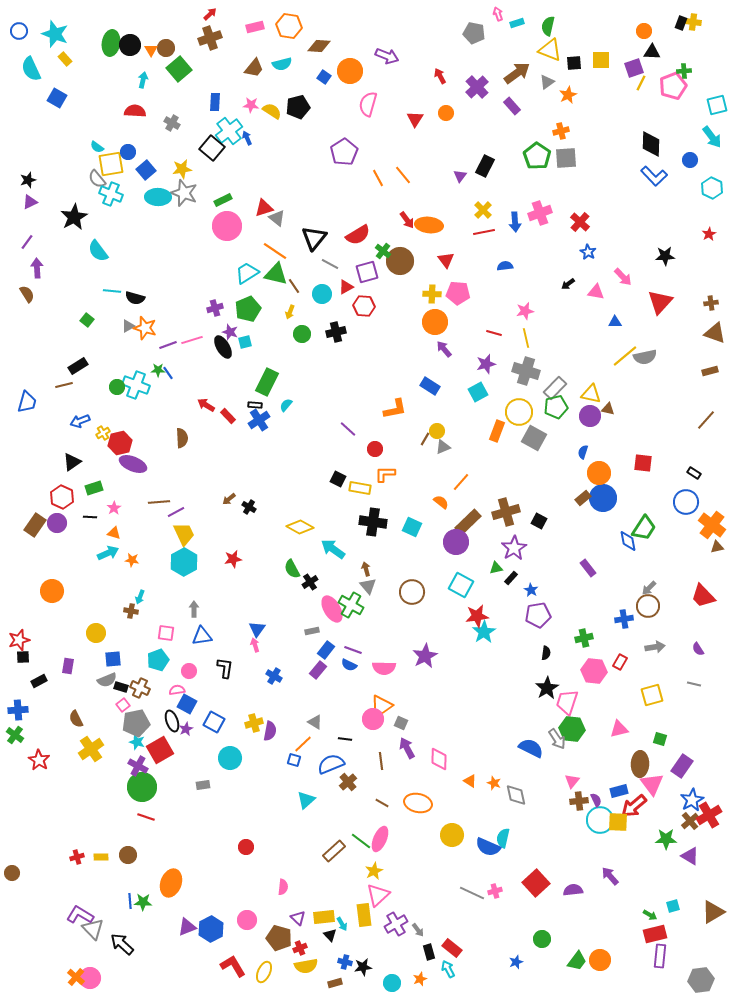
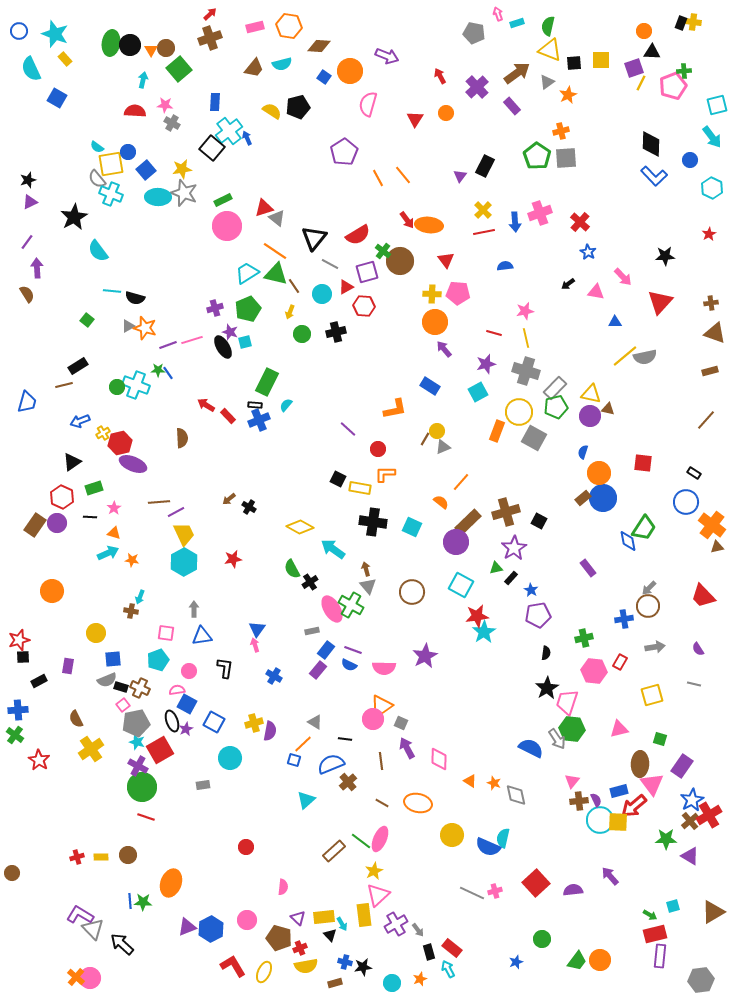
pink star at (251, 105): moved 86 px left
blue cross at (259, 420): rotated 10 degrees clockwise
red circle at (375, 449): moved 3 px right
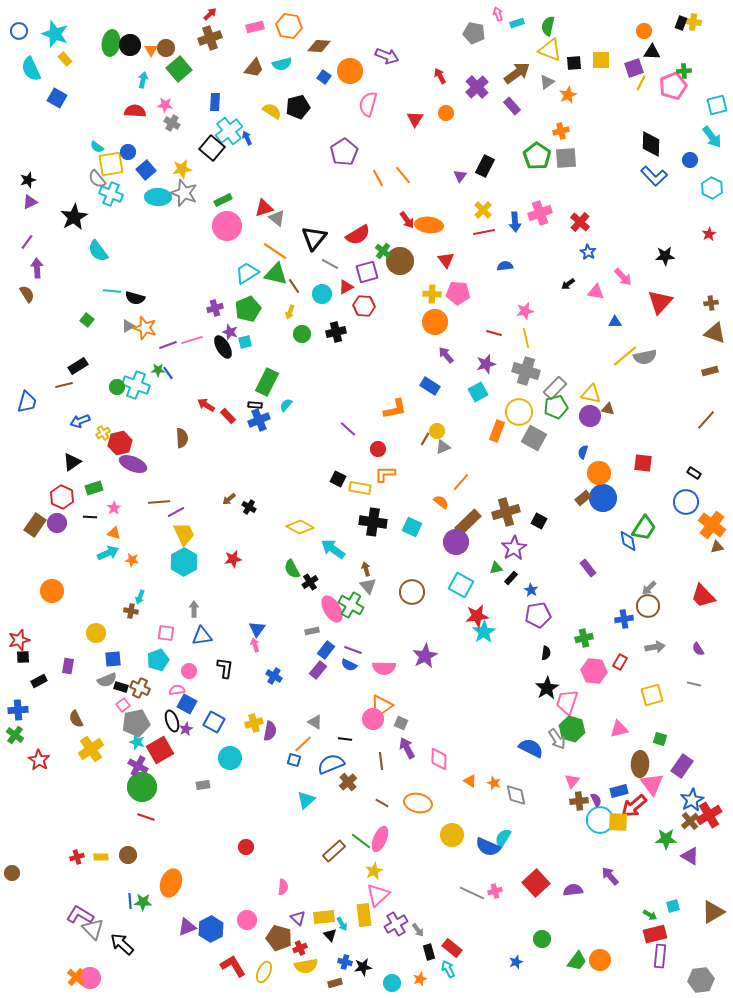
purple arrow at (444, 349): moved 2 px right, 6 px down
green hexagon at (572, 729): rotated 10 degrees clockwise
cyan semicircle at (503, 838): rotated 18 degrees clockwise
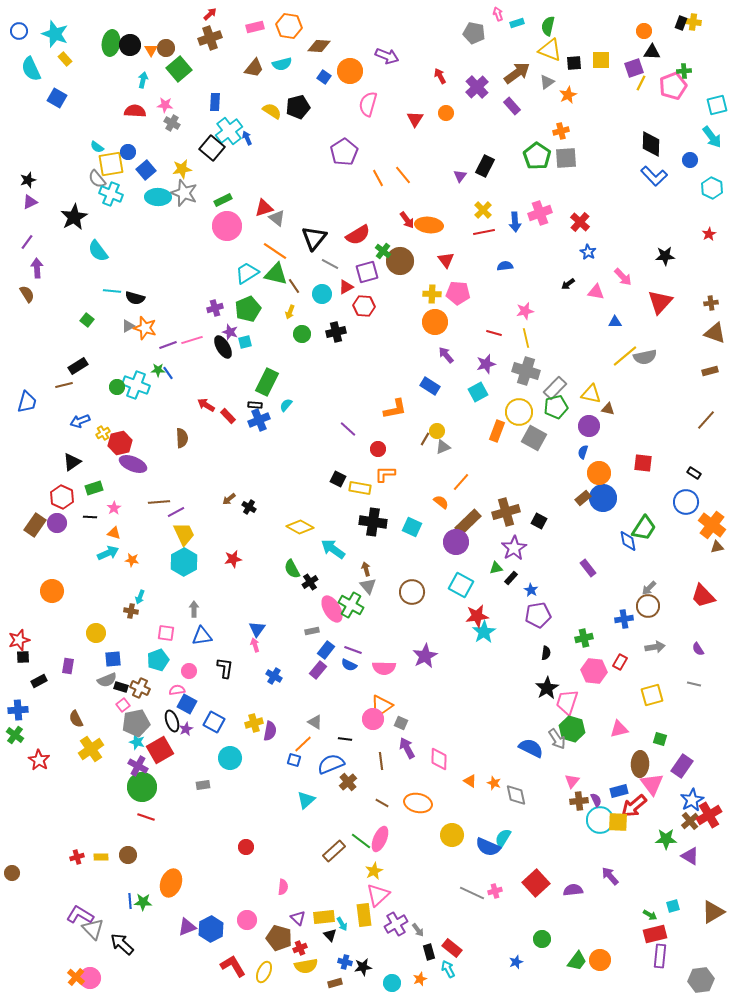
purple circle at (590, 416): moved 1 px left, 10 px down
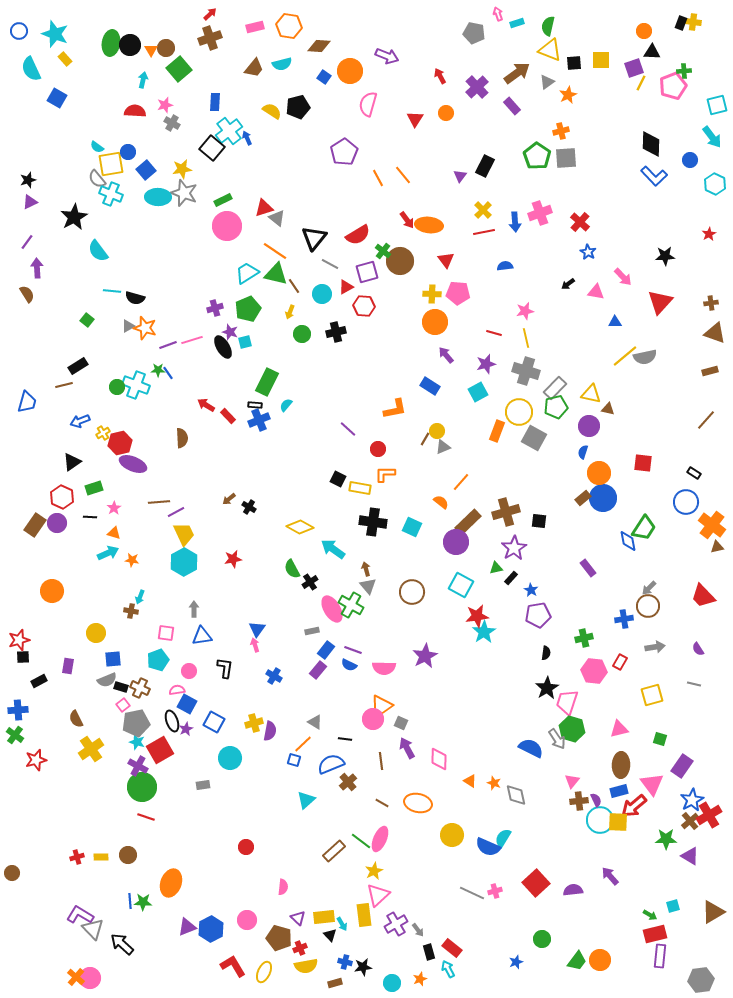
pink star at (165, 105): rotated 21 degrees counterclockwise
cyan hexagon at (712, 188): moved 3 px right, 4 px up
black square at (539, 521): rotated 21 degrees counterclockwise
red star at (39, 760): moved 3 px left; rotated 25 degrees clockwise
brown ellipse at (640, 764): moved 19 px left, 1 px down
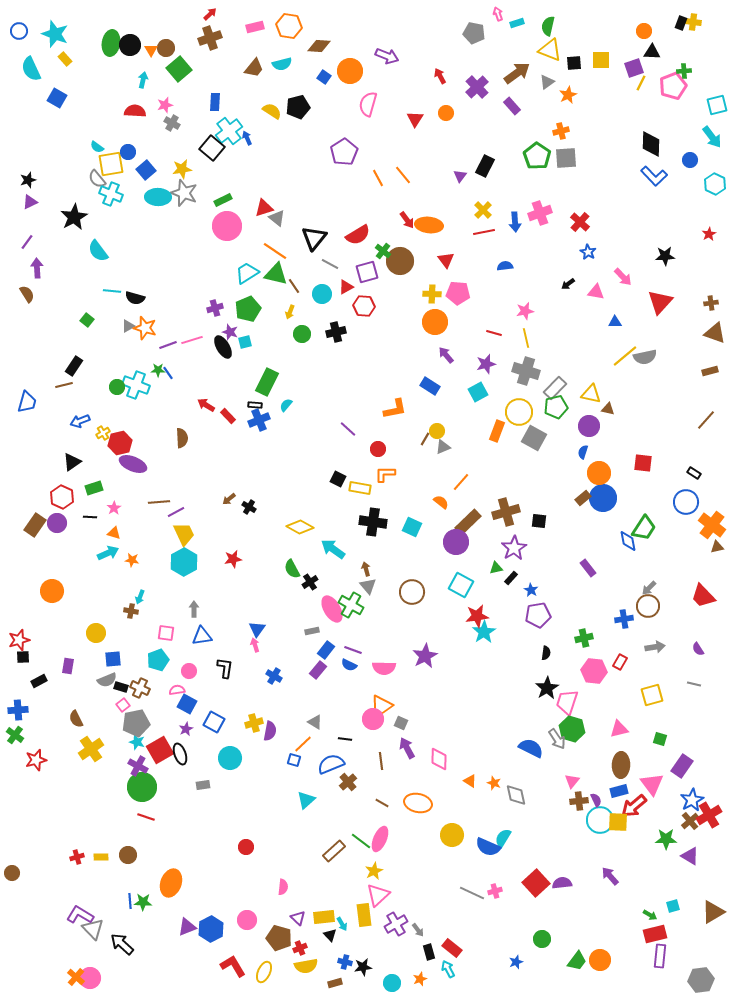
black rectangle at (78, 366): moved 4 px left; rotated 24 degrees counterclockwise
black ellipse at (172, 721): moved 8 px right, 33 px down
purple semicircle at (573, 890): moved 11 px left, 7 px up
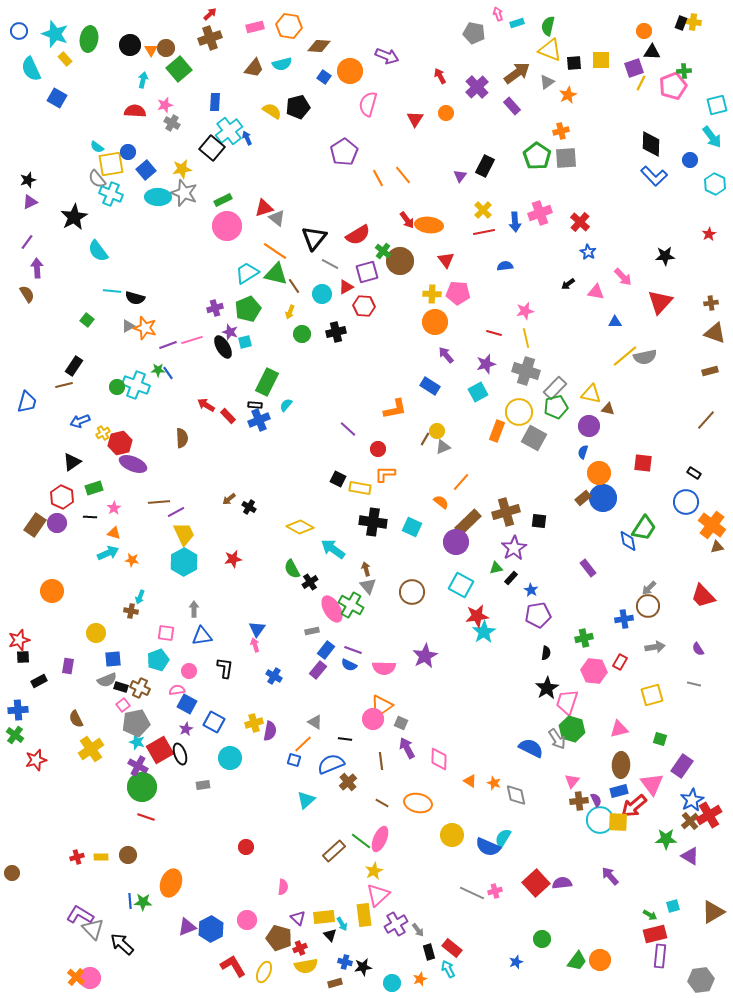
green ellipse at (111, 43): moved 22 px left, 4 px up
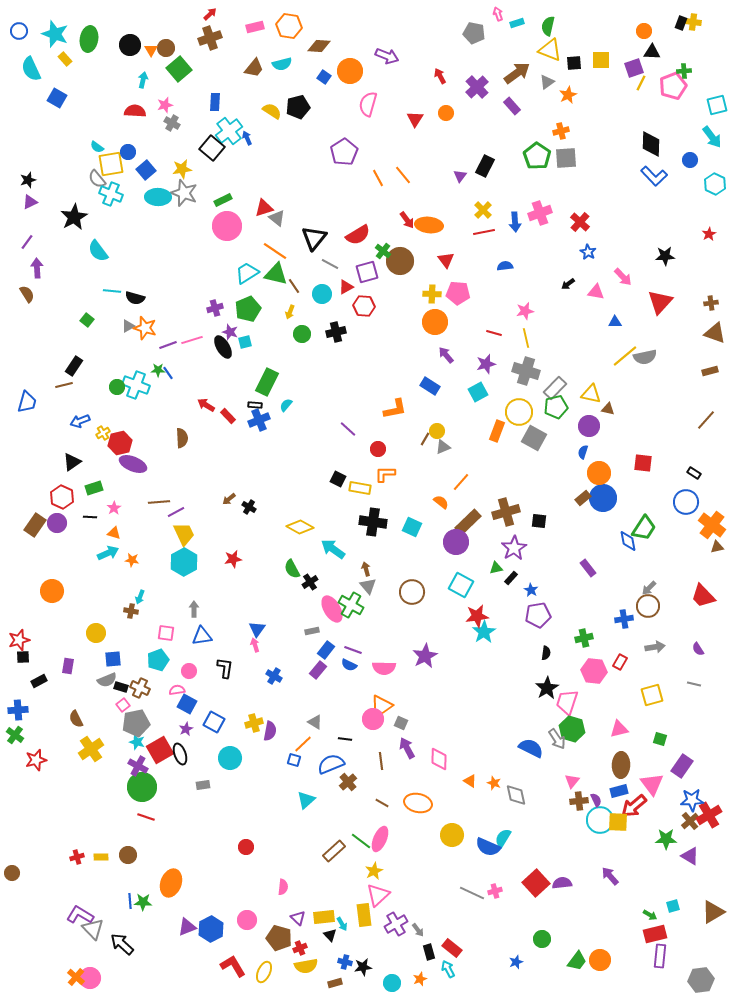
blue star at (692, 800): rotated 25 degrees clockwise
